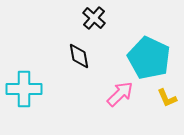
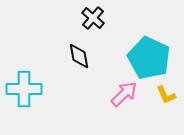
black cross: moved 1 px left
pink arrow: moved 4 px right
yellow L-shape: moved 1 px left, 3 px up
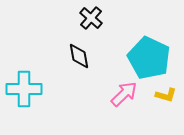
black cross: moved 2 px left
yellow L-shape: rotated 50 degrees counterclockwise
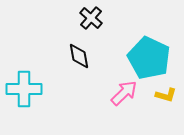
pink arrow: moved 1 px up
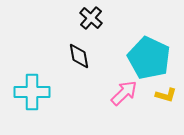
cyan cross: moved 8 px right, 3 px down
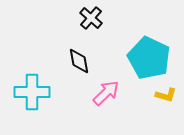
black diamond: moved 5 px down
pink arrow: moved 18 px left
